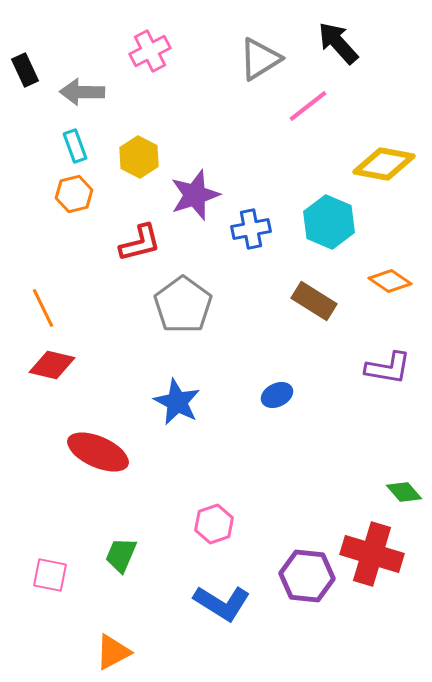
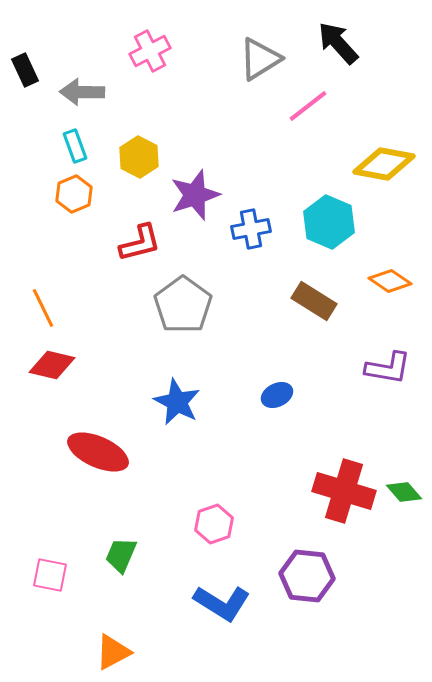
orange hexagon: rotated 9 degrees counterclockwise
red cross: moved 28 px left, 63 px up
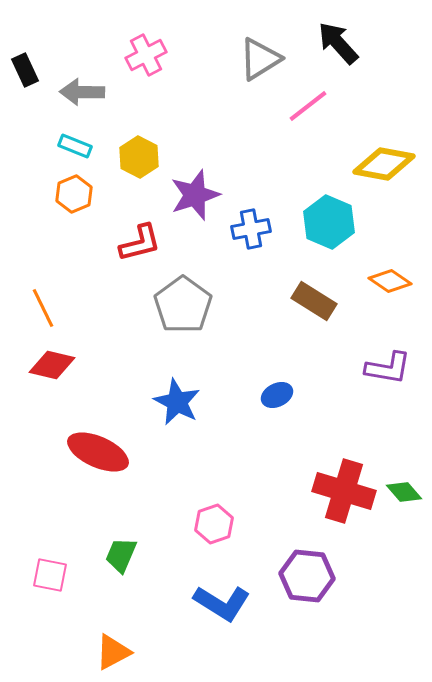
pink cross: moved 4 px left, 4 px down
cyan rectangle: rotated 48 degrees counterclockwise
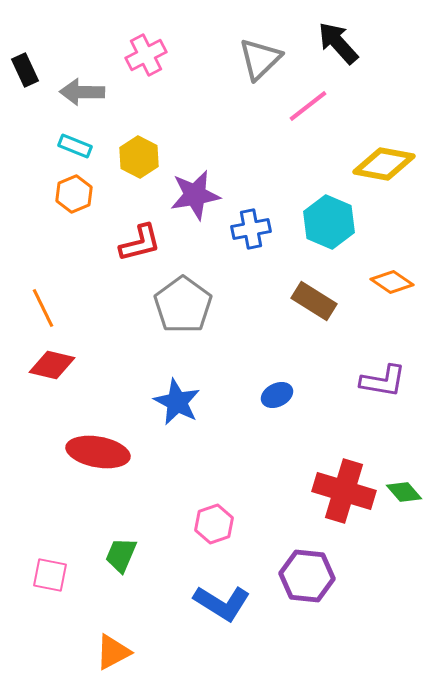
gray triangle: rotated 12 degrees counterclockwise
purple star: rotated 9 degrees clockwise
orange diamond: moved 2 px right, 1 px down
purple L-shape: moved 5 px left, 13 px down
red ellipse: rotated 14 degrees counterclockwise
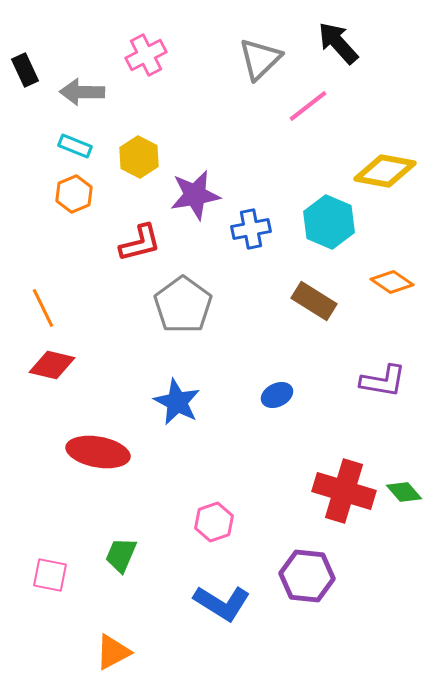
yellow diamond: moved 1 px right, 7 px down
pink hexagon: moved 2 px up
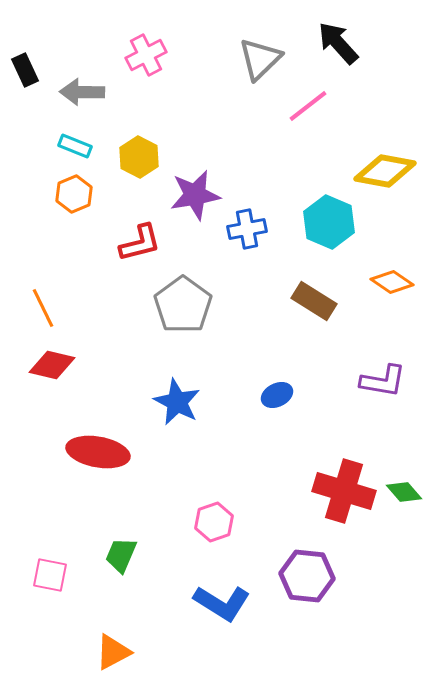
blue cross: moved 4 px left
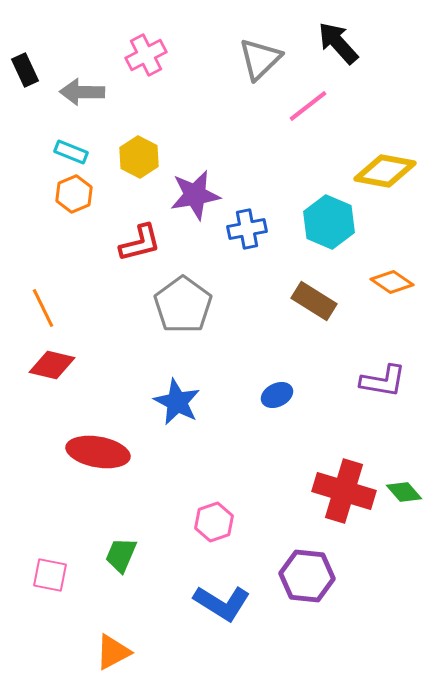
cyan rectangle: moved 4 px left, 6 px down
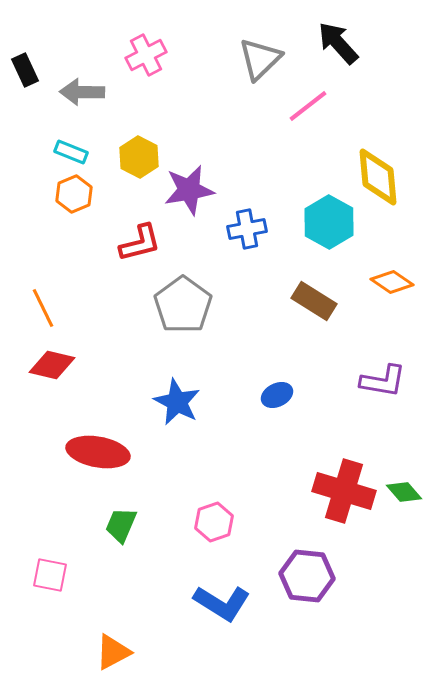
yellow diamond: moved 7 px left, 6 px down; rotated 74 degrees clockwise
purple star: moved 6 px left, 5 px up
cyan hexagon: rotated 6 degrees clockwise
green trapezoid: moved 30 px up
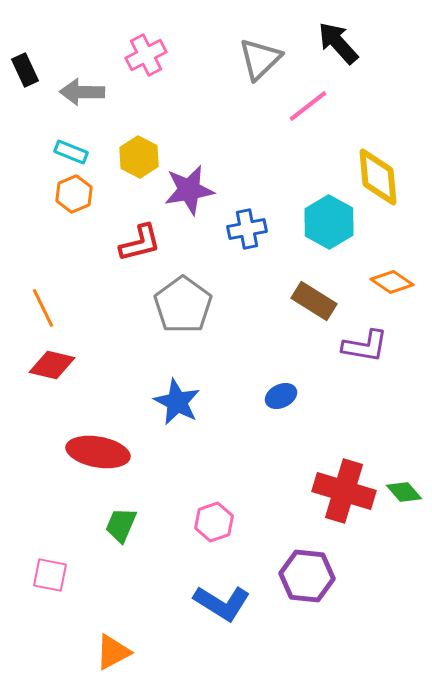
purple L-shape: moved 18 px left, 35 px up
blue ellipse: moved 4 px right, 1 px down
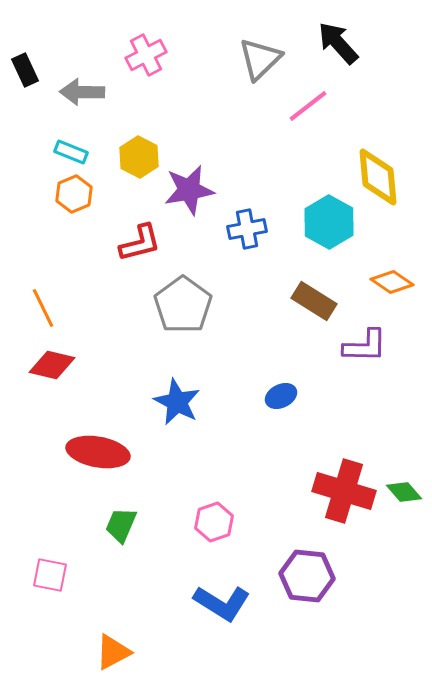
purple L-shape: rotated 9 degrees counterclockwise
